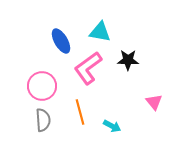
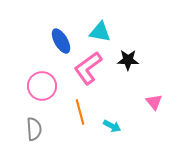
gray semicircle: moved 9 px left, 9 px down
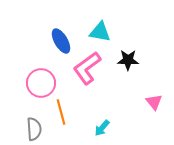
pink L-shape: moved 1 px left
pink circle: moved 1 px left, 3 px up
orange line: moved 19 px left
cyan arrow: moved 10 px left, 2 px down; rotated 102 degrees clockwise
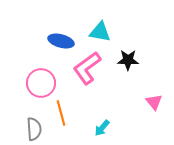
blue ellipse: rotated 45 degrees counterclockwise
orange line: moved 1 px down
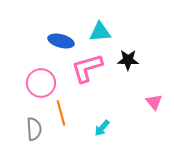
cyan triangle: rotated 15 degrees counterclockwise
pink L-shape: rotated 20 degrees clockwise
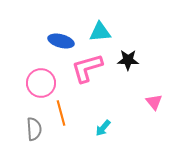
cyan arrow: moved 1 px right
